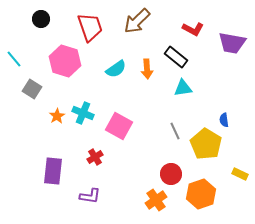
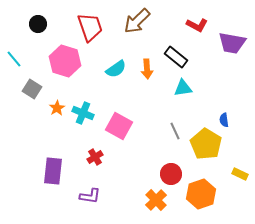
black circle: moved 3 px left, 5 px down
red L-shape: moved 4 px right, 4 px up
orange star: moved 8 px up
orange cross: rotated 10 degrees counterclockwise
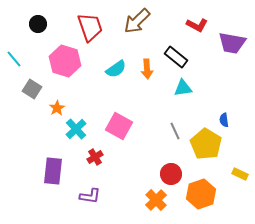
cyan cross: moved 7 px left, 16 px down; rotated 25 degrees clockwise
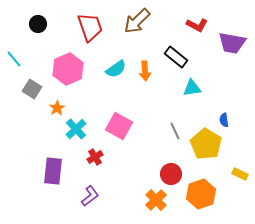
pink hexagon: moved 3 px right, 8 px down; rotated 20 degrees clockwise
orange arrow: moved 2 px left, 2 px down
cyan triangle: moved 9 px right
purple L-shape: rotated 45 degrees counterclockwise
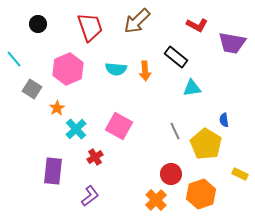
cyan semicircle: rotated 40 degrees clockwise
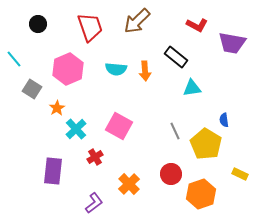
purple L-shape: moved 4 px right, 7 px down
orange cross: moved 27 px left, 16 px up
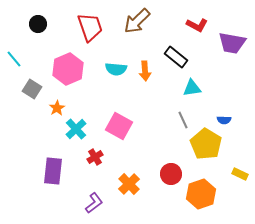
blue semicircle: rotated 80 degrees counterclockwise
gray line: moved 8 px right, 11 px up
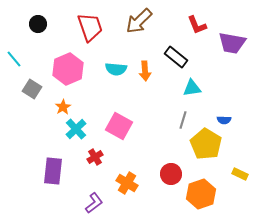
brown arrow: moved 2 px right
red L-shape: rotated 40 degrees clockwise
orange star: moved 6 px right, 1 px up
gray line: rotated 42 degrees clockwise
orange cross: moved 2 px left, 1 px up; rotated 15 degrees counterclockwise
